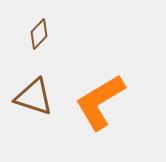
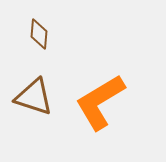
brown diamond: rotated 40 degrees counterclockwise
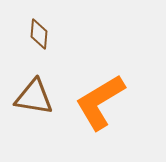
brown triangle: rotated 9 degrees counterclockwise
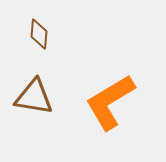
orange L-shape: moved 10 px right
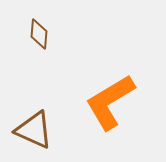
brown triangle: moved 33 px down; rotated 15 degrees clockwise
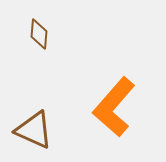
orange L-shape: moved 4 px right, 5 px down; rotated 18 degrees counterclockwise
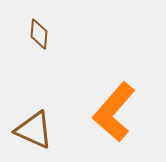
orange L-shape: moved 5 px down
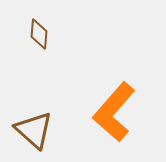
brown triangle: rotated 18 degrees clockwise
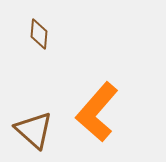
orange L-shape: moved 17 px left
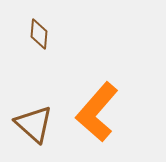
brown triangle: moved 6 px up
